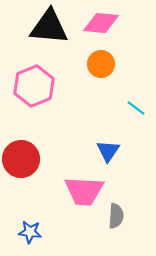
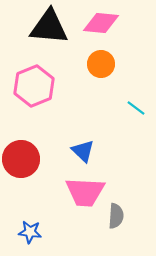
blue triangle: moved 25 px left; rotated 20 degrees counterclockwise
pink trapezoid: moved 1 px right, 1 px down
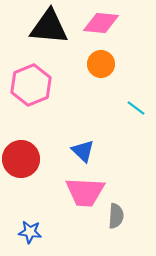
pink hexagon: moved 3 px left, 1 px up
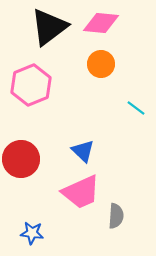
black triangle: rotated 42 degrees counterclockwise
pink trapezoid: moved 4 px left; rotated 27 degrees counterclockwise
blue star: moved 2 px right, 1 px down
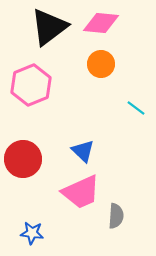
red circle: moved 2 px right
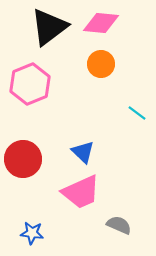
pink hexagon: moved 1 px left, 1 px up
cyan line: moved 1 px right, 5 px down
blue triangle: moved 1 px down
gray semicircle: moved 3 px right, 9 px down; rotated 70 degrees counterclockwise
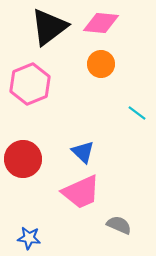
blue star: moved 3 px left, 5 px down
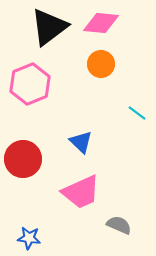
blue triangle: moved 2 px left, 10 px up
